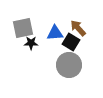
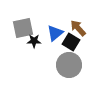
blue triangle: rotated 36 degrees counterclockwise
black star: moved 3 px right, 2 px up
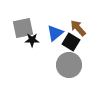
black star: moved 2 px left, 1 px up
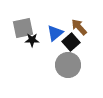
brown arrow: moved 1 px right, 1 px up
black square: rotated 18 degrees clockwise
gray circle: moved 1 px left
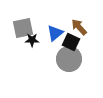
black square: rotated 24 degrees counterclockwise
gray circle: moved 1 px right, 6 px up
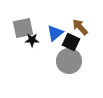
brown arrow: moved 1 px right
gray circle: moved 2 px down
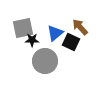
gray circle: moved 24 px left
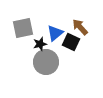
black star: moved 8 px right, 4 px down; rotated 16 degrees counterclockwise
gray circle: moved 1 px right, 1 px down
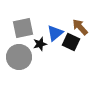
gray circle: moved 27 px left, 5 px up
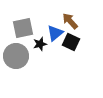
brown arrow: moved 10 px left, 6 px up
gray circle: moved 3 px left, 1 px up
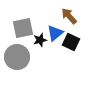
brown arrow: moved 1 px left, 5 px up
black star: moved 4 px up
gray circle: moved 1 px right, 1 px down
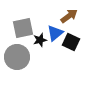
brown arrow: rotated 96 degrees clockwise
